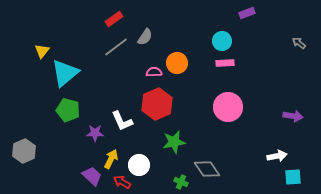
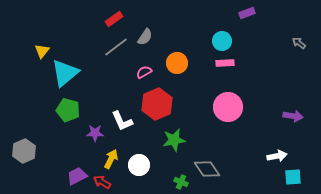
pink semicircle: moved 10 px left; rotated 28 degrees counterclockwise
green star: moved 2 px up
purple trapezoid: moved 15 px left; rotated 70 degrees counterclockwise
red arrow: moved 20 px left
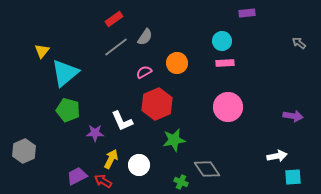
purple rectangle: rotated 14 degrees clockwise
red arrow: moved 1 px right, 1 px up
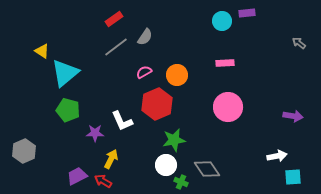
cyan circle: moved 20 px up
yellow triangle: rotated 35 degrees counterclockwise
orange circle: moved 12 px down
white circle: moved 27 px right
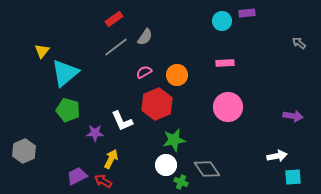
yellow triangle: rotated 35 degrees clockwise
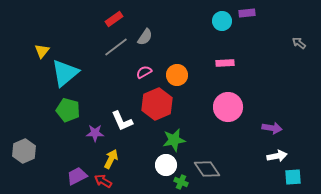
purple arrow: moved 21 px left, 12 px down
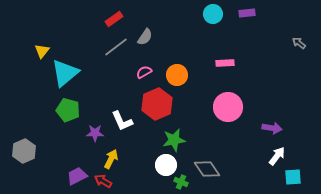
cyan circle: moved 9 px left, 7 px up
white arrow: rotated 42 degrees counterclockwise
